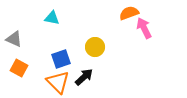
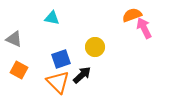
orange semicircle: moved 3 px right, 2 px down
orange square: moved 2 px down
black arrow: moved 2 px left, 2 px up
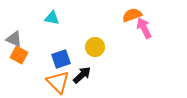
orange square: moved 15 px up
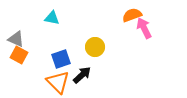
gray triangle: moved 2 px right
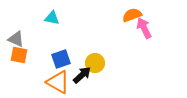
yellow circle: moved 16 px down
orange square: rotated 18 degrees counterclockwise
orange triangle: rotated 15 degrees counterclockwise
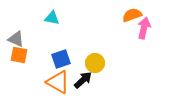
pink arrow: rotated 40 degrees clockwise
black arrow: moved 1 px right, 5 px down
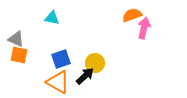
black arrow: moved 2 px right, 4 px up
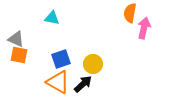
orange semicircle: moved 2 px left, 2 px up; rotated 60 degrees counterclockwise
yellow circle: moved 2 px left, 1 px down
black arrow: moved 2 px left, 8 px down
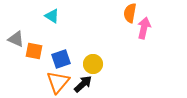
cyan triangle: moved 2 px up; rotated 21 degrees clockwise
orange square: moved 15 px right, 4 px up
orange triangle: rotated 40 degrees clockwise
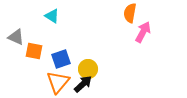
pink arrow: moved 1 px left, 4 px down; rotated 15 degrees clockwise
gray triangle: moved 2 px up
yellow circle: moved 5 px left, 5 px down
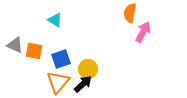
cyan triangle: moved 3 px right, 4 px down
gray triangle: moved 1 px left, 8 px down
